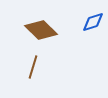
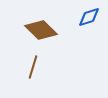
blue diamond: moved 4 px left, 5 px up
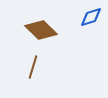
blue diamond: moved 2 px right
